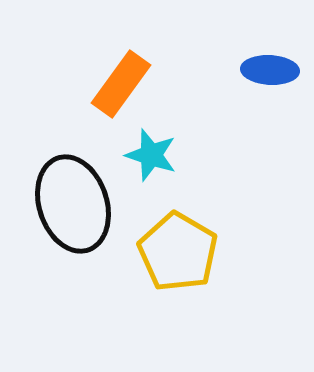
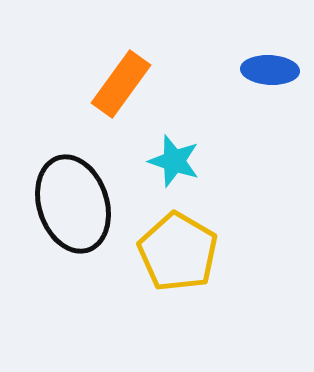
cyan star: moved 23 px right, 6 px down
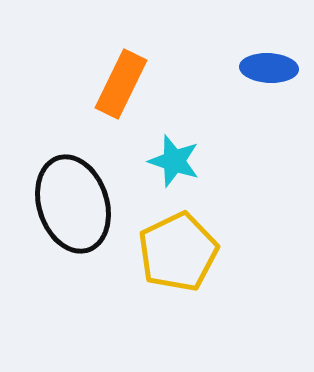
blue ellipse: moved 1 px left, 2 px up
orange rectangle: rotated 10 degrees counterclockwise
yellow pentagon: rotated 16 degrees clockwise
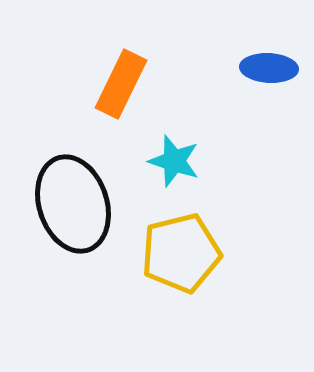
yellow pentagon: moved 3 px right, 1 px down; rotated 12 degrees clockwise
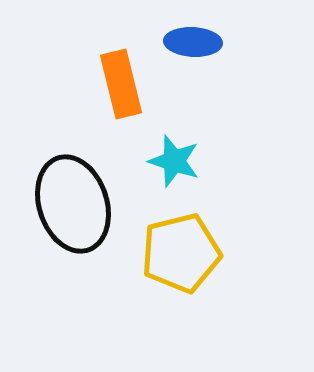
blue ellipse: moved 76 px left, 26 px up
orange rectangle: rotated 40 degrees counterclockwise
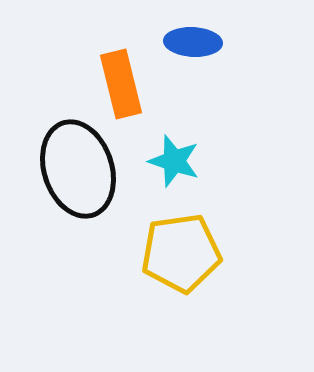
black ellipse: moved 5 px right, 35 px up
yellow pentagon: rotated 6 degrees clockwise
